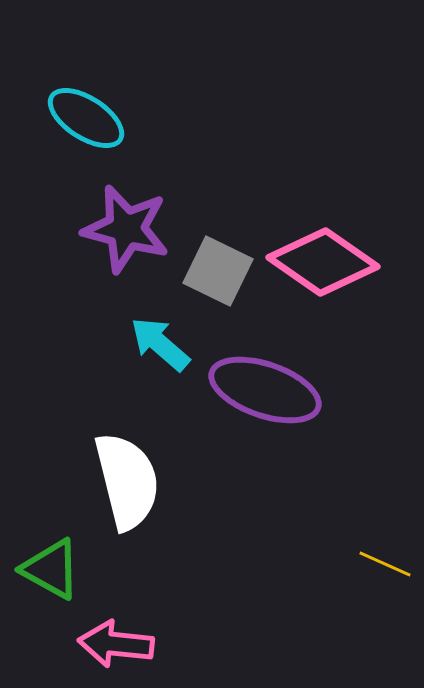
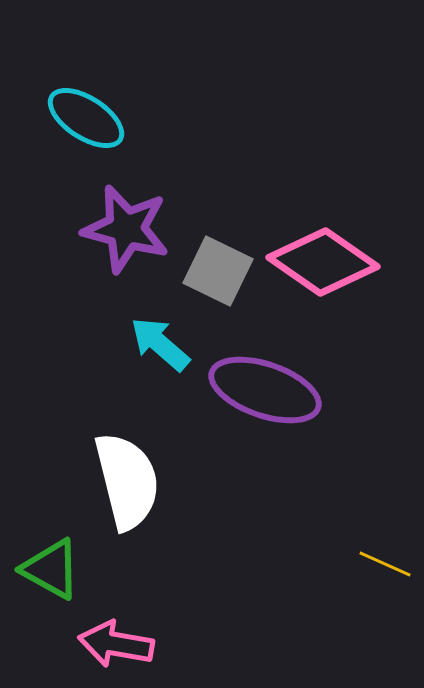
pink arrow: rotated 4 degrees clockwise
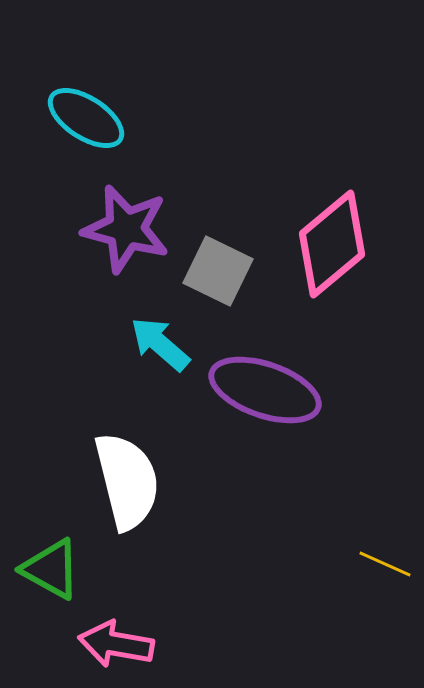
pink diamond: moved 9 px right, 18 px up; rotated 75 degrees counterclockwise
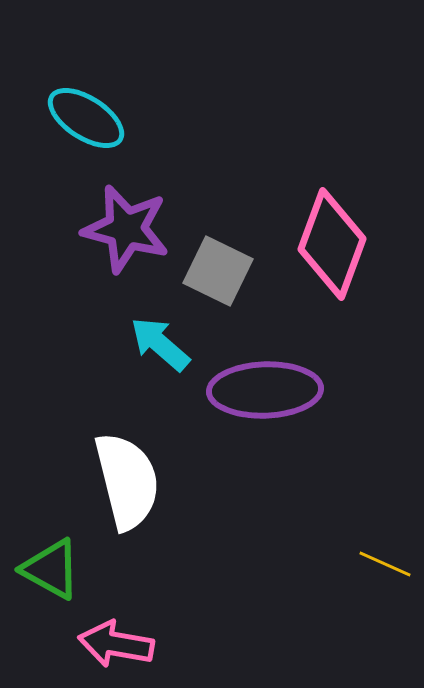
pink diamond: rotated 30 degrees counterclockwise
purple ellipse: rotated 21 degrees counterclockwise
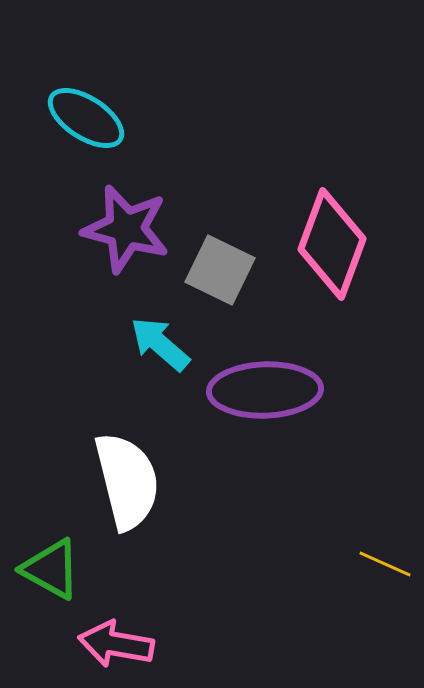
gray square: moved 2 px right, 1 px up
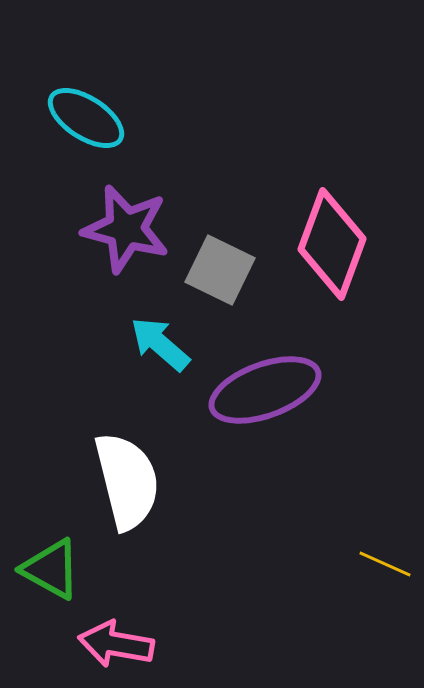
purple ellipse: rotated 18 degrees counterclockwise
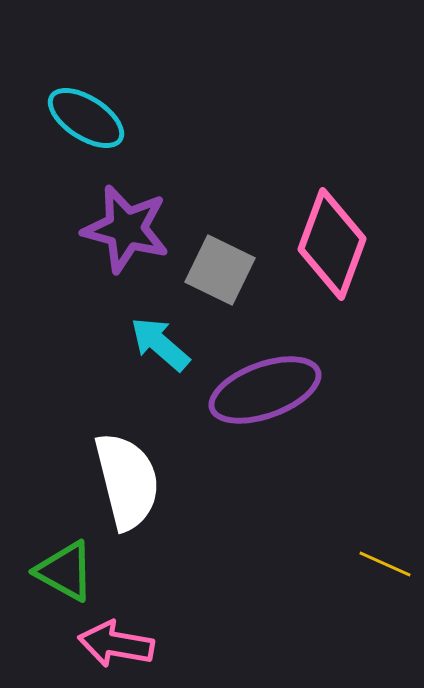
green triangle: moved 14 px right, 2 px down
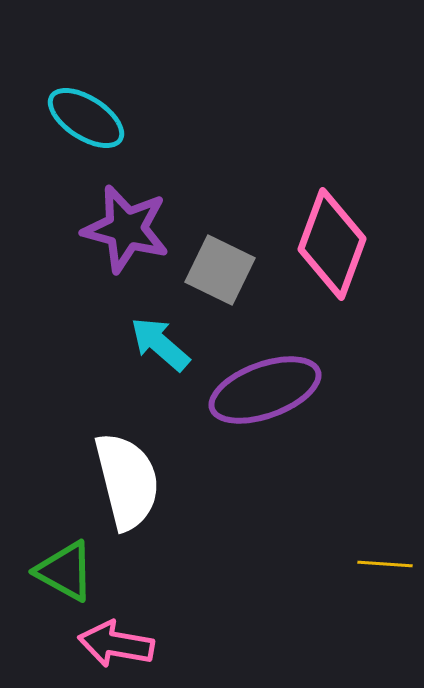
yellow line: rotated 20 degrees counterclockwise
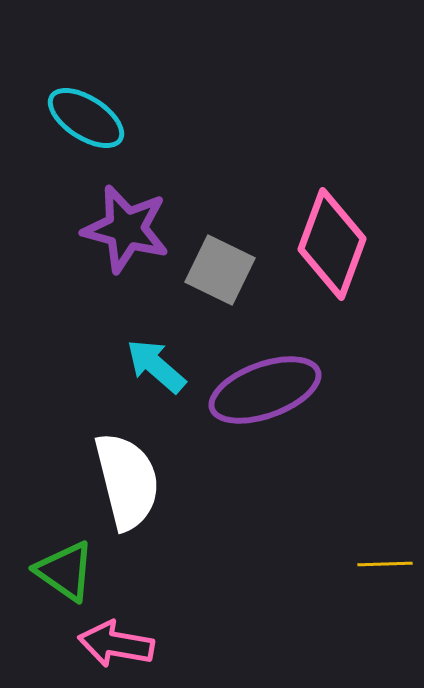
cyan arrow: moved 4 px left, 22 px down
yellow line: rotated 6 degrees counterclockwise
green triangle: rotated 6 degrees clockwise
